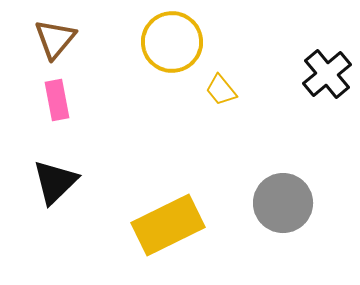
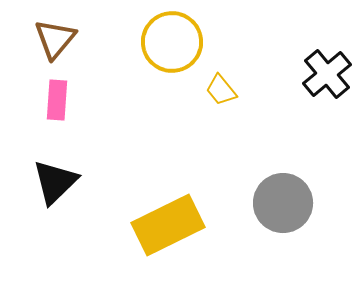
pink rectangle: rotated 15 degrees clockwise
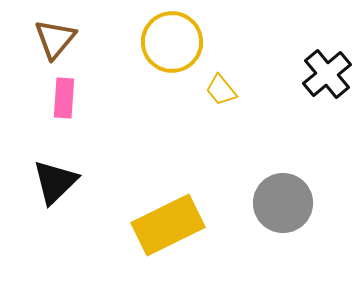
pink rectangle: moved 7 px right, 2 px up
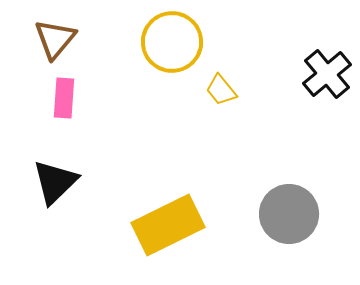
gray circle: moved 6 px right, 11 px down
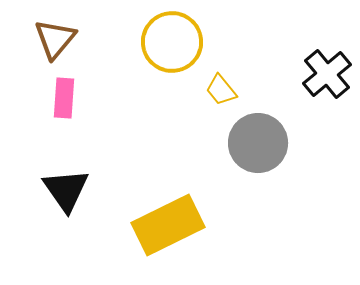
black triangle: moved 11 px right, 8 px down; rotated 21 degrees counterclockwise
gray circle: moved 31 px left, 71 px up
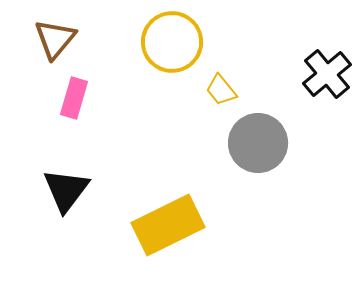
pink rectangle: moved 10 px right; rotated 12 degrees clockwise
black triangle: rotated 12 degrees clockwise
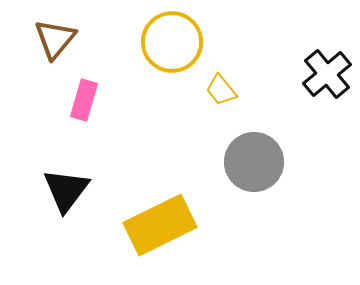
pink rectangle: moved 10 px right, 2 px down
gray circle: moved 4 px left, 19 px down
yellow rectangle: moved 8 px left
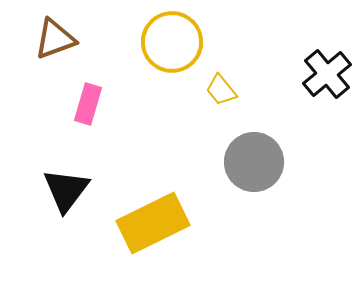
brown triangle: rotated 30 degrees clockwise
pink rectangle: moved 4 px right, 4 px down
yellow rectangle: moved 7 px left, 2 px up
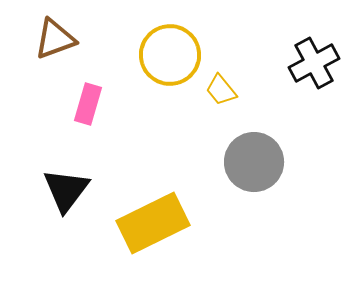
yellow circle: moved 2 px left, 13 px down
black cross: moved 13 px left, 11 px up; rotated 12 degrees clockwise
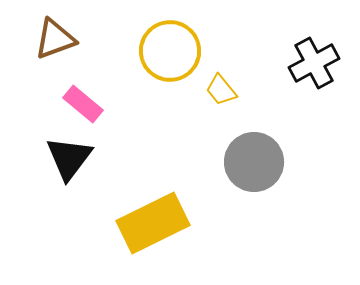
yellow circle: moved 4 px up
pink rectangle: moved 5 px left; rotated 66 degrees counterclockwise
black triangle: moved 3 px right, 32 px up
